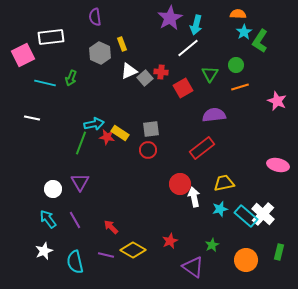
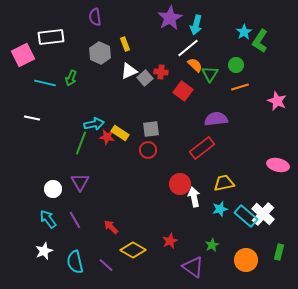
orange semicircle at (238, 14): moved 43 px left, 51 px down; rotated 42 degrees clockwise
yellow rectangle at (122, 44): moved 3 px right
red square at (183, 88): moved 3 px down; rotated 24 degrees counterclockwise
purple semicircle at (214, 115): moved 2 px right, 4 px down
purple line at (106, 255): moved 10 px down; rotated 28 degrees clockwise
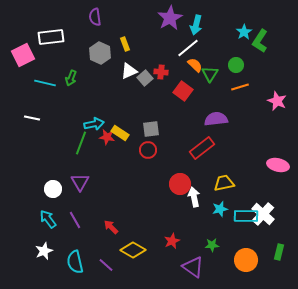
cyan rectangle at (246, 216): rotated 40 degrees counterclockwise
red star at (170, 241): moved 2 px right
green star at (212, 245): rotated 24 degrees clockwise
